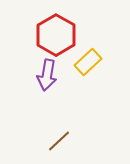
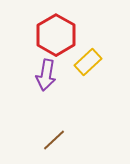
purple arrow: moved 1 px left
brown line: moved 5 px left, 1 px up
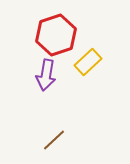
red hexagon: rotated 12 degrees clockwise
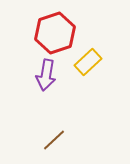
red hexagon: moved 1 px left, 2 px up
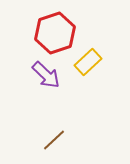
purple arrow: rotated 56 degrees counterclockwise
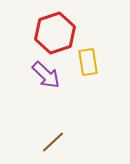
yellow rectangle: rotated 56 degrees counterclockwise
brown line: moved 1 px left, 2 px down
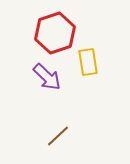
purple arrow: moved 1 px right, 2 px down
brown line: moved 5 px right, 6 px up
